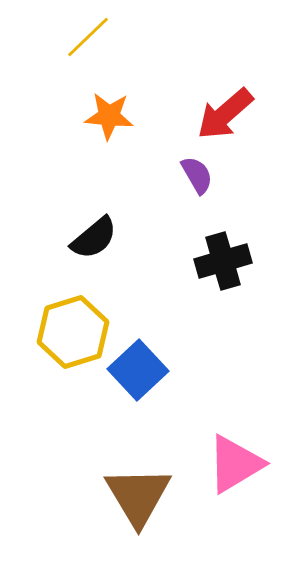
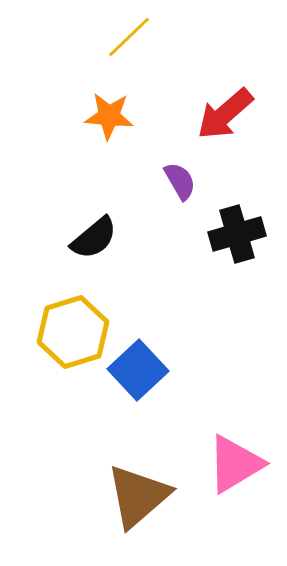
yellow line: moved 41 px right
purple semicircle: moved 17 px left, 6 px down
black cross: moved 14 px right, 27 px up
brown triangle: rotated 20 degrees clockwise
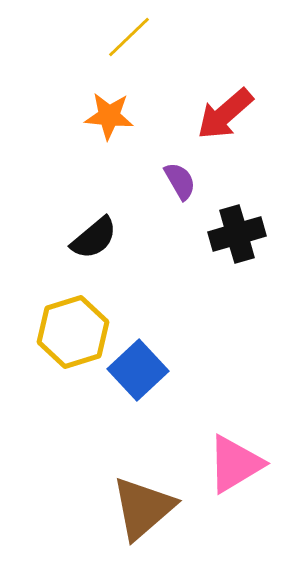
brown triangle: moved 5 px right, 12 px down
